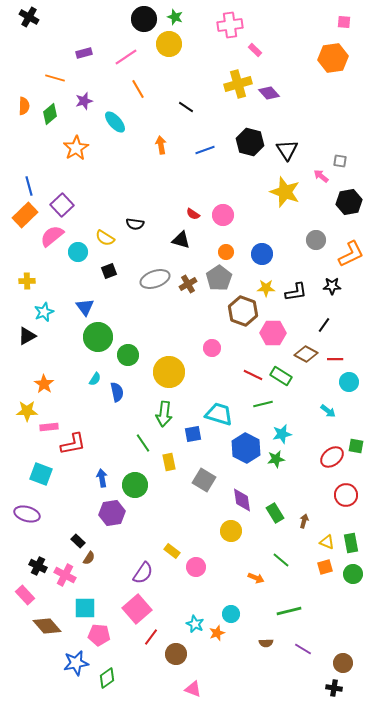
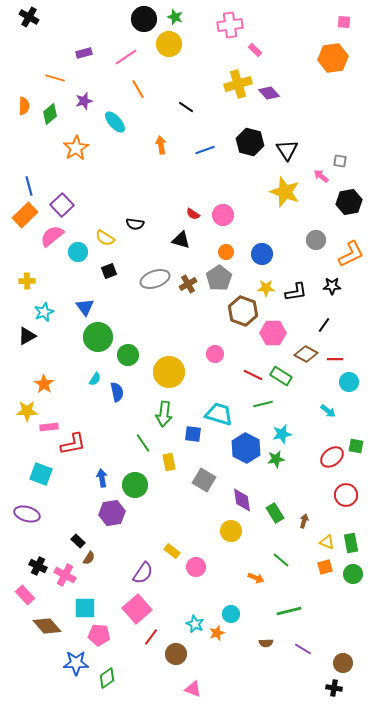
pink circle at (212, 348): moved 3 px right, 6 px down
blue square at (193, 434): rotated 18 degrees clockwise
blue star at (76, 663): rotated 10 degrees clockwise
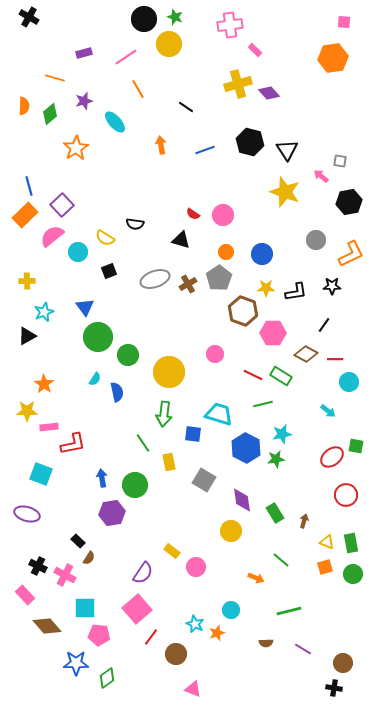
cyan circle at (231, 614): moved 4 px up
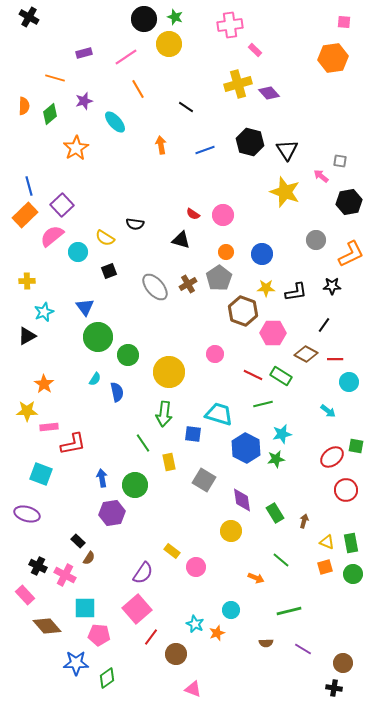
gray ellipse at (155, 279): moved 8 px down; rotated 68 degrees clockwise
red circle at (346, 495): moved 5 px up
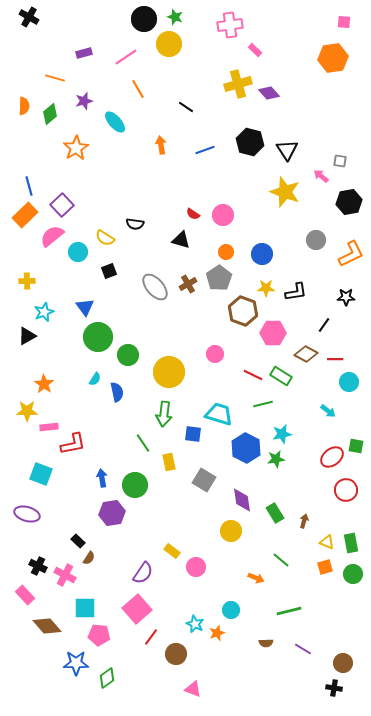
black star at (332, 286): moved 14 px right, 11 px down
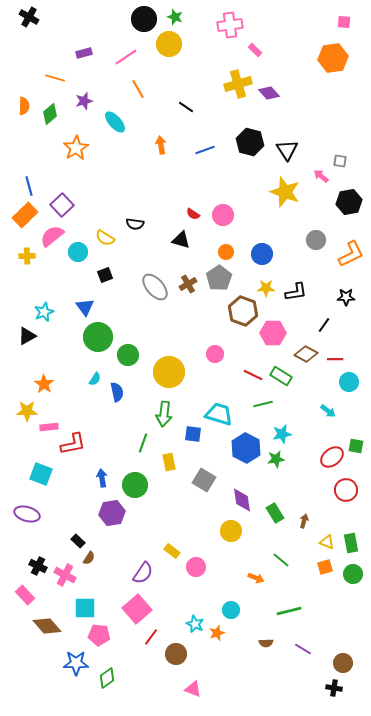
black square at (109, 271): moved 4 px left, 4 px down
yellow cross at (27, 281): moved 25 px up
green line at (143, 443): rotated 54 degrees clockwise
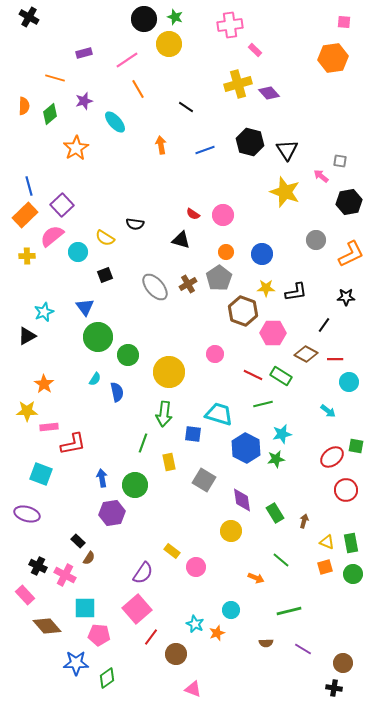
pink line at (126, 57): moved 1 px right, 3 px down
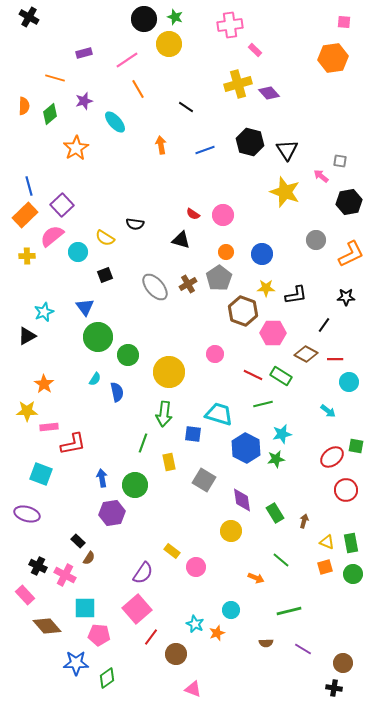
black L-shape at (296, 292): moved 3 px down
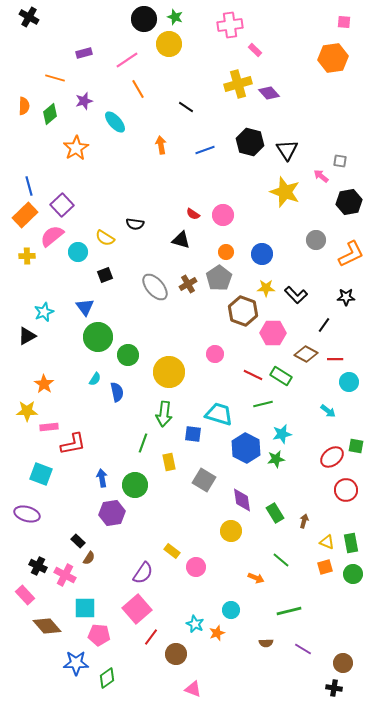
black L-shape at (296, 295): rotated 55 degrees clockwise
